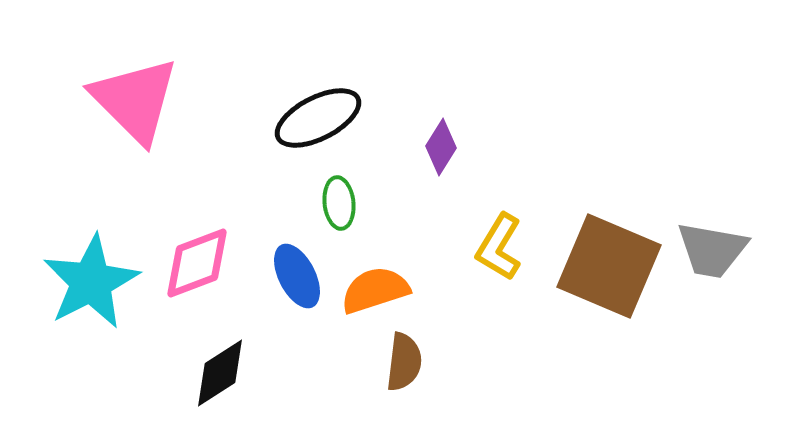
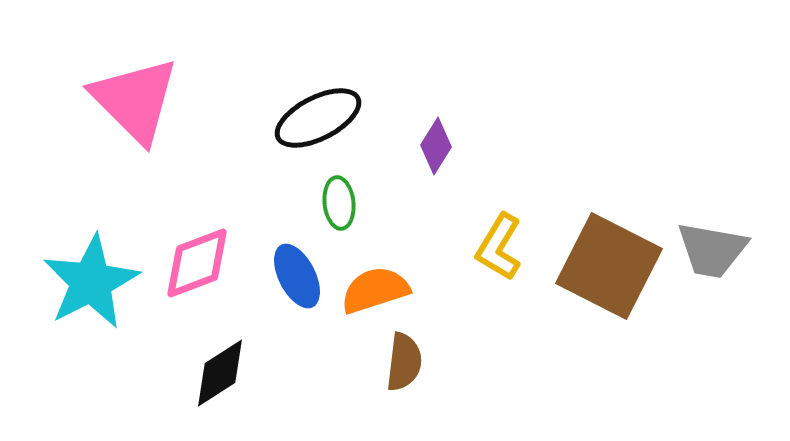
purple diamond: moved 5 px left, 1 px up
brown square: rotated 4 degrees clockwise
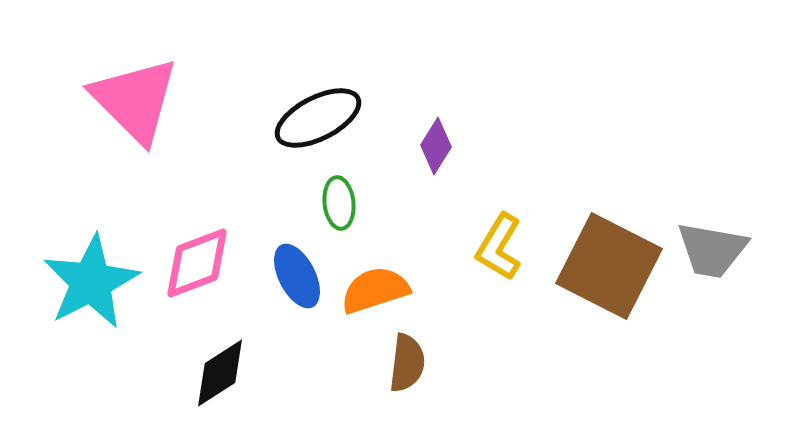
brown semicircle: moved 3 px right, 1 px down
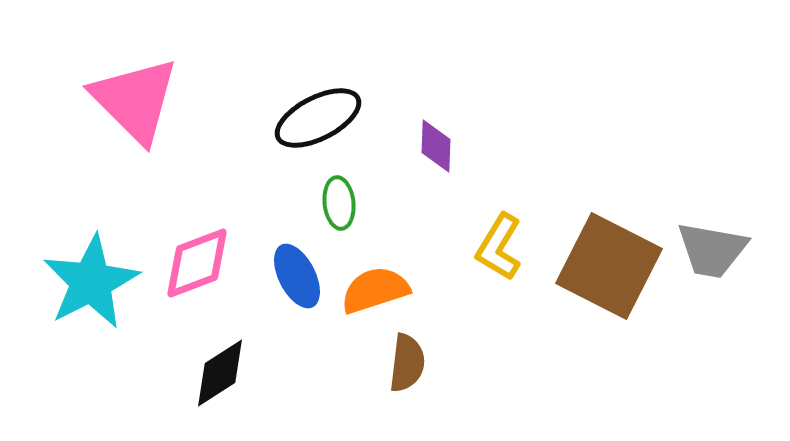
purple diamond: rotated 30 degrees counterclockwise
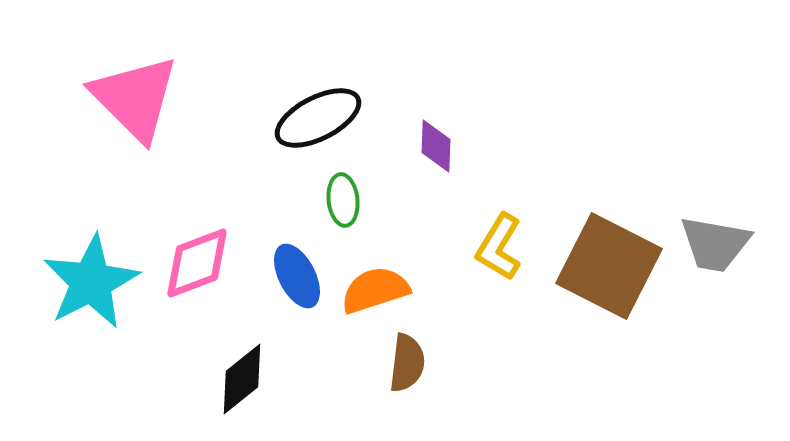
pink triangle: moved 2 px up
green ellipse: moved 4 px right, 3 px up
gray trapezoid: moved 3 px right, 6 px up
black diamond: moved 22 px right, 6 px down; rotated 6 degrees counterclockwise
